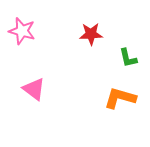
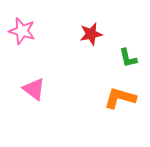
red star: rotated 10 degrees counterclockwise
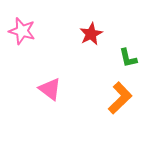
red star: rotated 15 degrees counterclockwise
pink triangle: moved 16 px right
orange L-shape: rotated 120 degrees clockwise
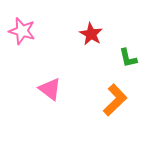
red star: rotated 15 degrees counterclockwise
orange L-shape: moved 5 px left, 2 px down
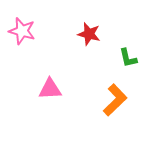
red star: moved 2 px left; rotated 15 degrees counterclockwise
pink triangle: rotated 40 degrees counterclockwise
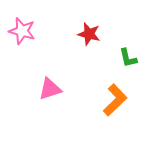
pink triangle: rotated 15 degrees counterclockwise
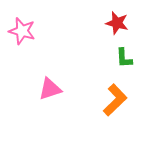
red star: moved 28 px right, 11 px up
green L-shape: moved 4 px left; rotated 10 degrees clockwise
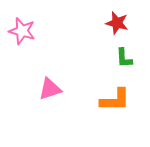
orange L-shape: rotated 44 degrees clockwise
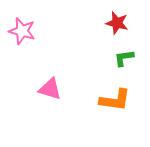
green L-shape: rotated 85 degrees clockwise
pink triangle: rotated 35 degrees clockwise
orange L-shape: rotated 8 degrees clockwise
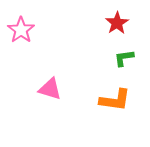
red star: rotated 25 degrees clockwise
pink star: moved 1 px left, 1 px up; rotated 20 degrees clockwise
